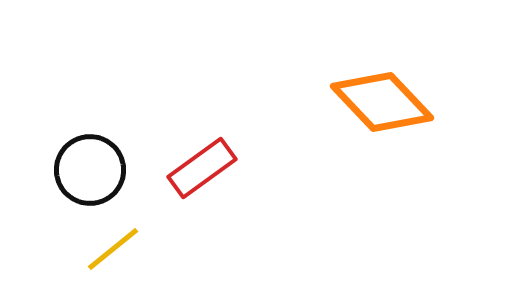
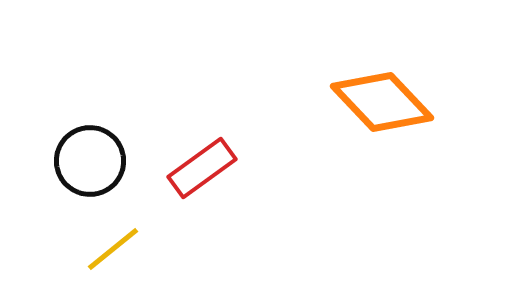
black circle: moved 9 px up
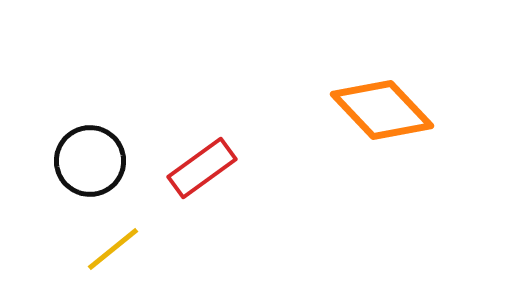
orange diamond: moved 8 px down
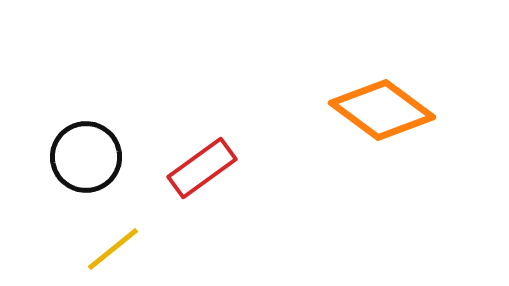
orange diamond: rotated 10 degrees counterclockwise
black circle: moved 4 px left, 4 px up
